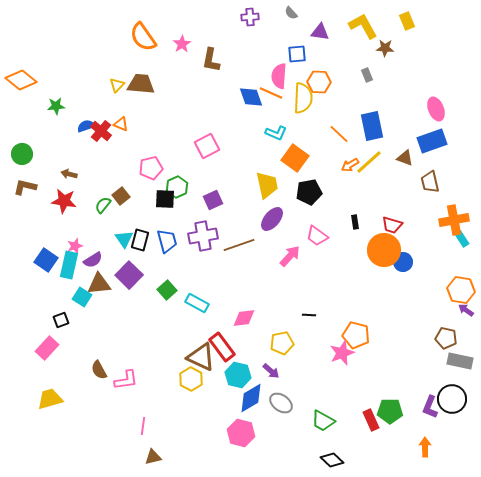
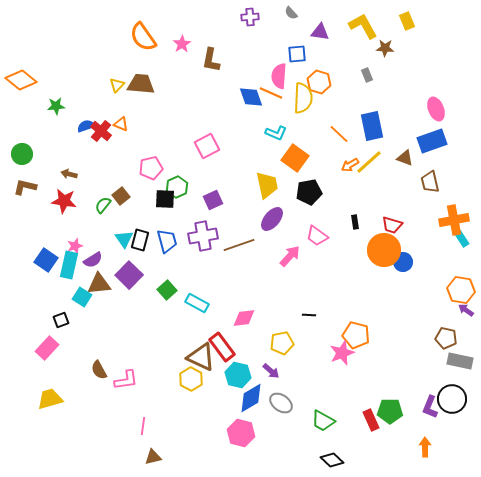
orange hexagon at (319, 82): rotated 15 degrees clockwise
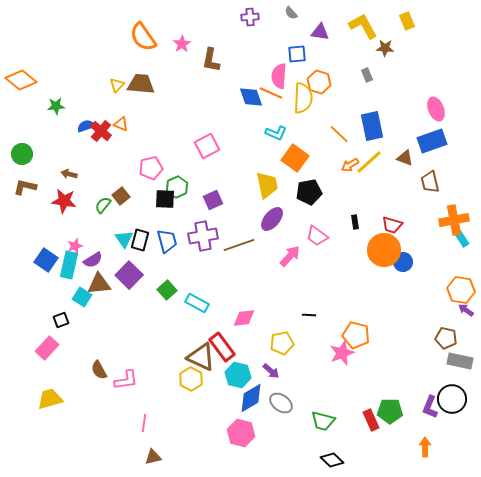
green trapezoid at (323, 421): rotated 15 degrees counterclockwise
pink line at (143, 426): moved 1 px right, 3 px up
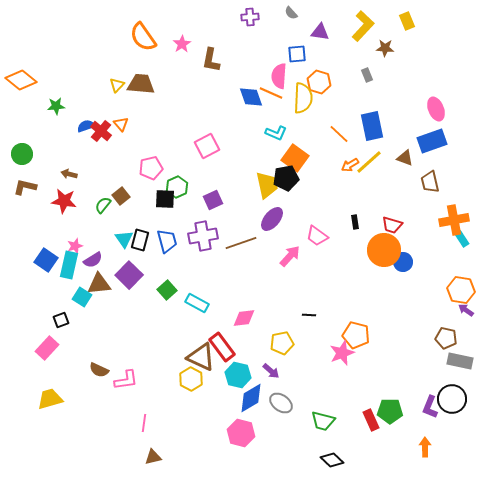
yellow L-shape at (363, 26): rotated 72 degrees clockwise
orange triangle at (121, 124): rotated 28 degrees clockwise
black pentagon at (309, 192): moved 23 px left, 14 px up
brown line at (239, 245): moved 2 px right, 2 px up
brown semicircle at (99, 370): rotated 36 degrees counterclockwise
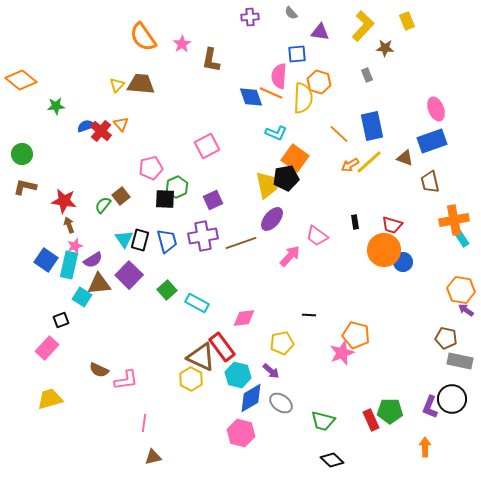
brown arrow at (69, 174): moved 51 px down; rotated 56 degrees clockwise
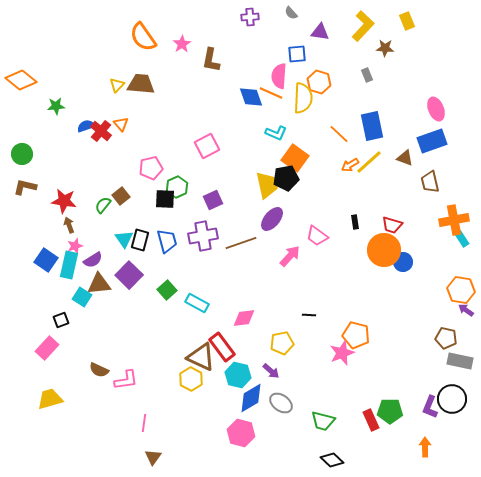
brown triangle at (153, 457): rotated 42 degrees counterclockwise
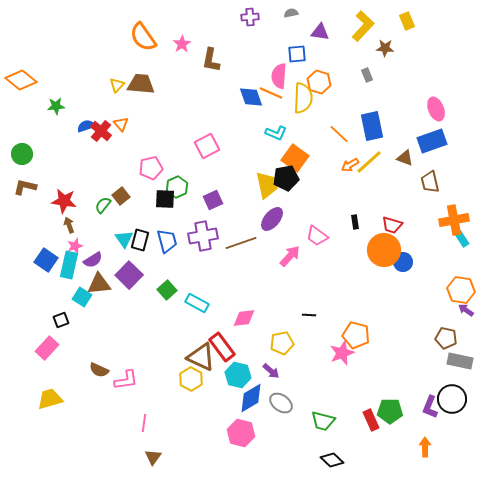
gray semicircle at (291, 13): rotated 120 degrees clockwise
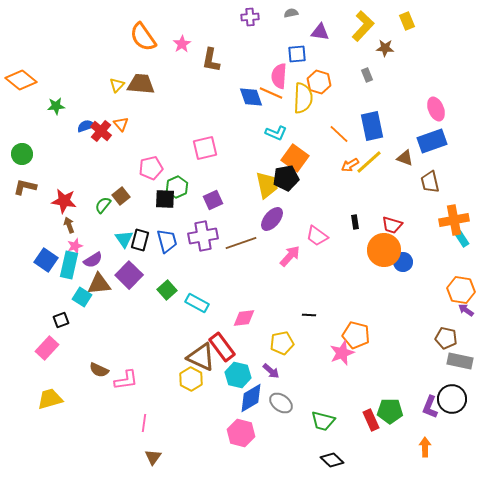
pink square at (207, 146): moved 2 px left, 2 px down; rotated 15 degrees clockwise
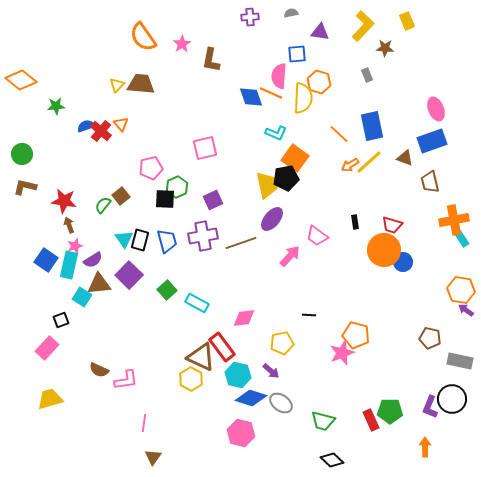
brown pentagon at (446, 338): moved 16 px left
blue diamond at (251, 398): rotated 48 degrees clockwise
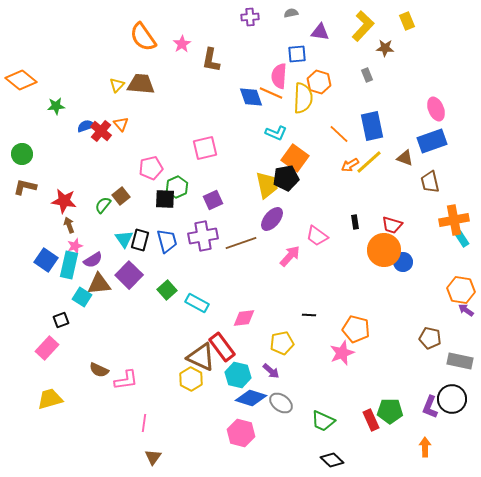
orange pentagon at (356, 335): moved 6 px up
green trapezoid at (323, 421): rotated 10 degrees clockwise
